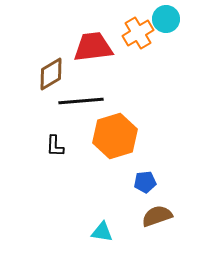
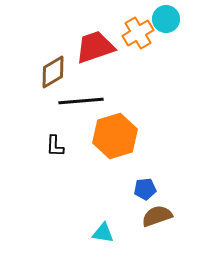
red trapezoid: moved 2 px right; rotated 12 degrees counterclockwise
brown diamond: moved 2 px right, 2 px up
blue pentagon: moved 7 px down
cyan triangle: moved 1 px right, 1 px down
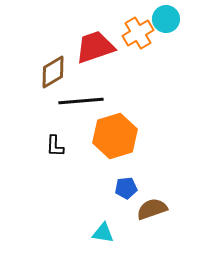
blue pentagon: moved 19 px left, 1 px up
brown semicircle: moved 5 px left, 7 px up
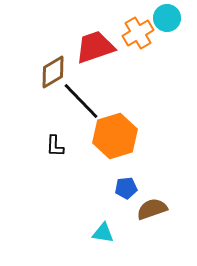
cyan circle: moved 1 px right, 1 px up
black line: rotated 51 degrees clockwise
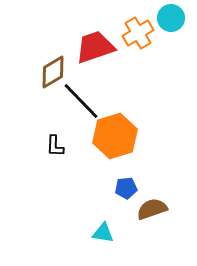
cyan circle: moved 4 px right
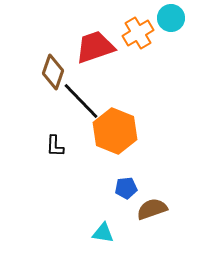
brown diamond: rotated 40 degrees counterclockwise
orange hexagon: moved 5 px up; rotated 21 degrees counterclockwise
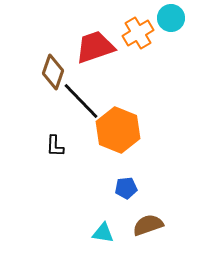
orange hexagon: moved 3 px right, 1 px up
brown semicircle: moved 4 px left, 16 px down
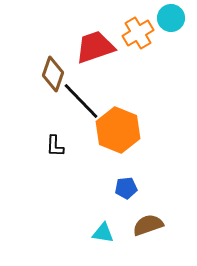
brown diamond: moved 2 px down
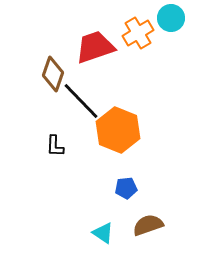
cyan triangle: rotated 25 degrees clockwise
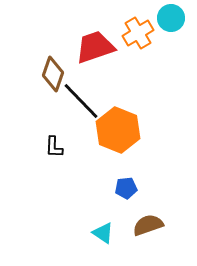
black L-shape: moved 1 px left, 1 px down
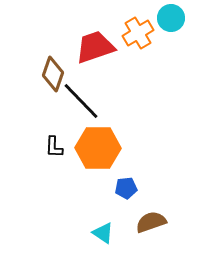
orange hexagon: moved 20 px left, 18 px down; rotated 21 degrees counterclockwise
brown semicircle: moved 3 px right, 3 px up
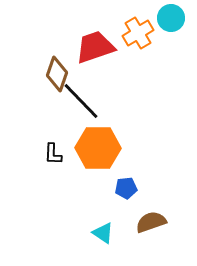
brown diamond: moved 4 px right
black L-shape: moved 1 px left, 7 px down
